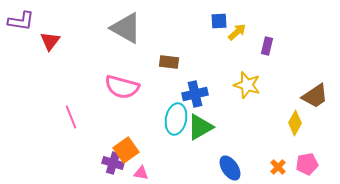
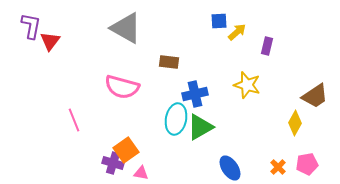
purple L-shape: moved 10 px right, 5 px down; rotated 88 degrees counterclockwise
pink line: moved 3 px right, 3 px down
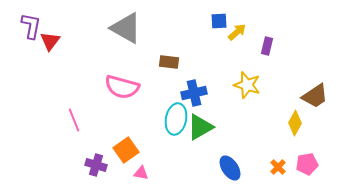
blue cross: moved 1 px left, 1 px up
purple cross: moved 17 px left, 2 px down
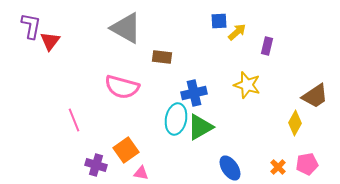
brown rectangle: moved 7 px left, 5 px up
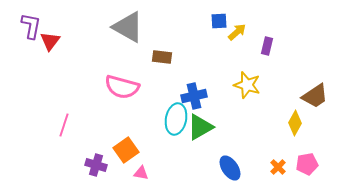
gray triangle: moved 2 px right, 1 px up
blue cross: moved 3 px down
pink line: moved 10 px left, 5 px down; rotated 40 degrees clockwise
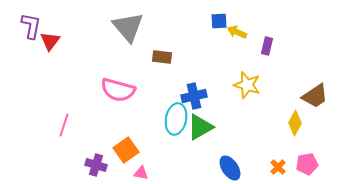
gray triangle: rotated 20 degrees clockwise
yellow arrow: rotated 114 degrees counterclockwise
pink semicircle: moved 4 px left, 3 px down
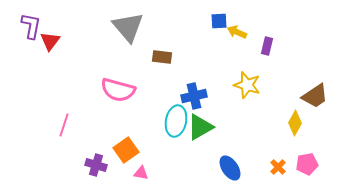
cyan ellipse: moved 2 px down
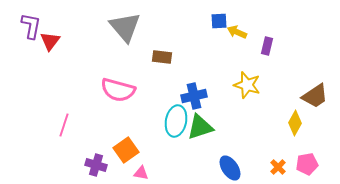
gray triangle: moved 3 px left
green triangle: rotated 12 degrees clockwise
